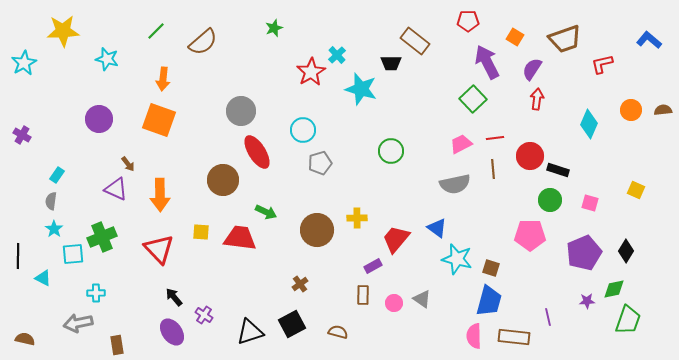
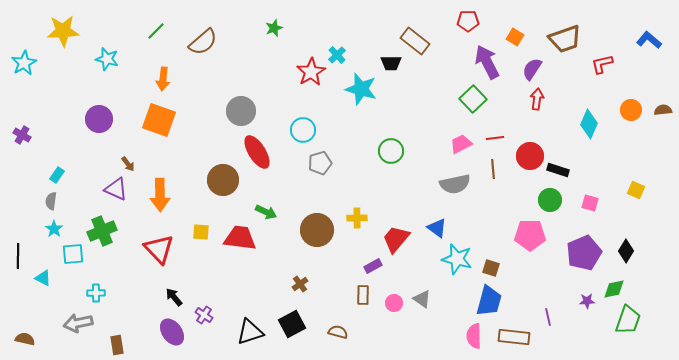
green cross at (102, 237): moved 6 px up
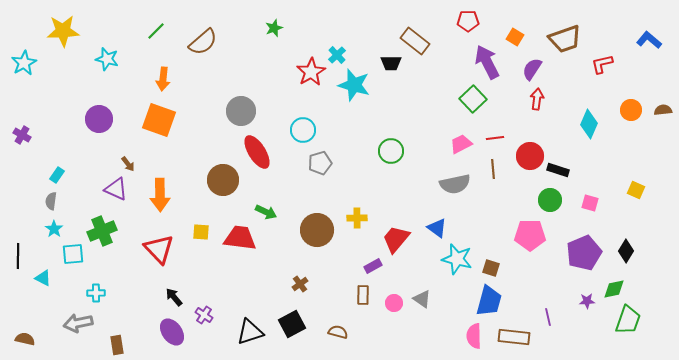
cyan star at (361, 89): moved 7 px left, 4 px up
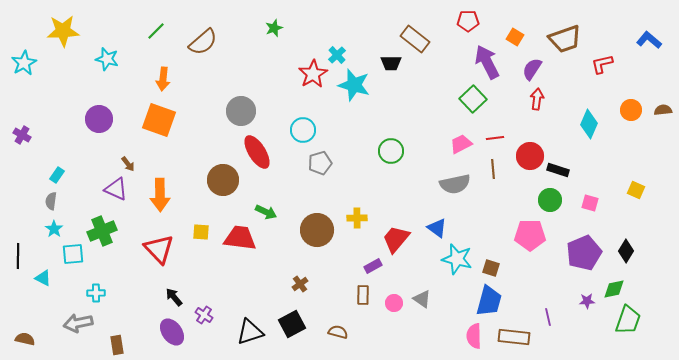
brown rectangle at (415, 41): moved 2 px up
red star at (311, 72): moved 2 px right, 2 px down
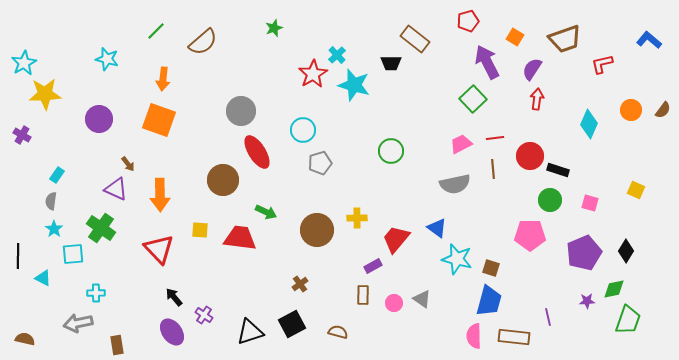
red pentagon at (468, 21): rotated 15 degrees counterclockwise
yellow star at (63, 31): moved 18 px left, 63 px down
brown semicircle at (663, 110): rotated 132 degrees clockwise
green cross at (102, 231): moved 1 px left, 3 px up; rotated 32 degrees counterclockwise
yellow square at (201, 232): moved 1 px left, 2 px up
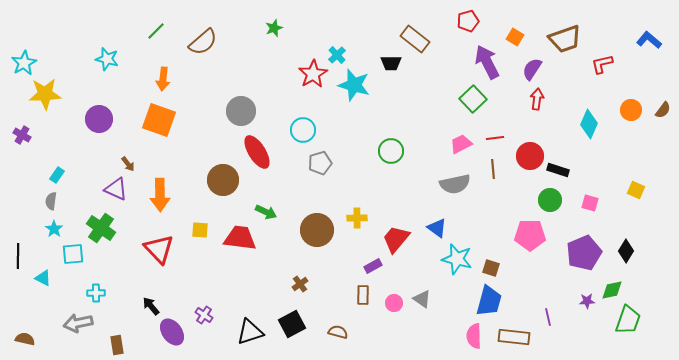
green diamond at (614, 289): moved 2 px left, 1 px down
black arrow at (174, 297): moved 23 px left, 9 px down
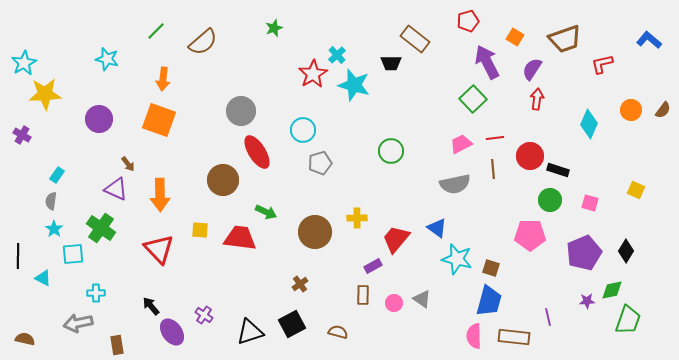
brown circle at (317, 230): moved 2 px left, 2 px down
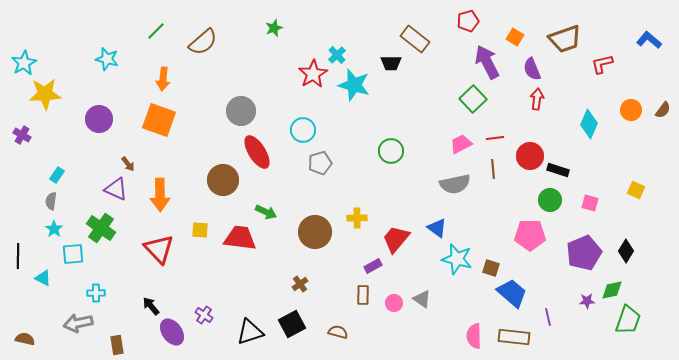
purple semicircle at (532, 69): rotated 55 degrees counterclockwise
blue trapezoid at (489, 301): moved 23 px right, 8 px up; rotated 64 degrees counterclockwise
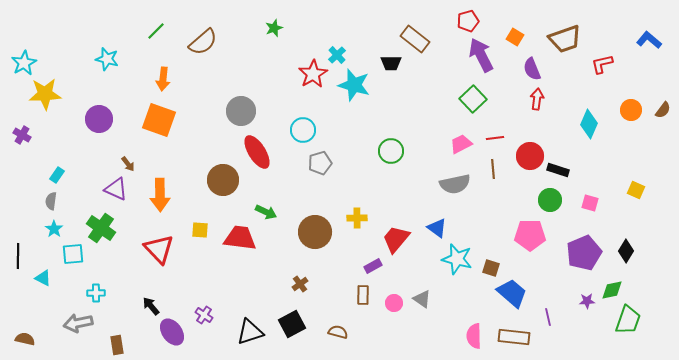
purple arrow at (487, 62): moved 6 px left, 7 px up
